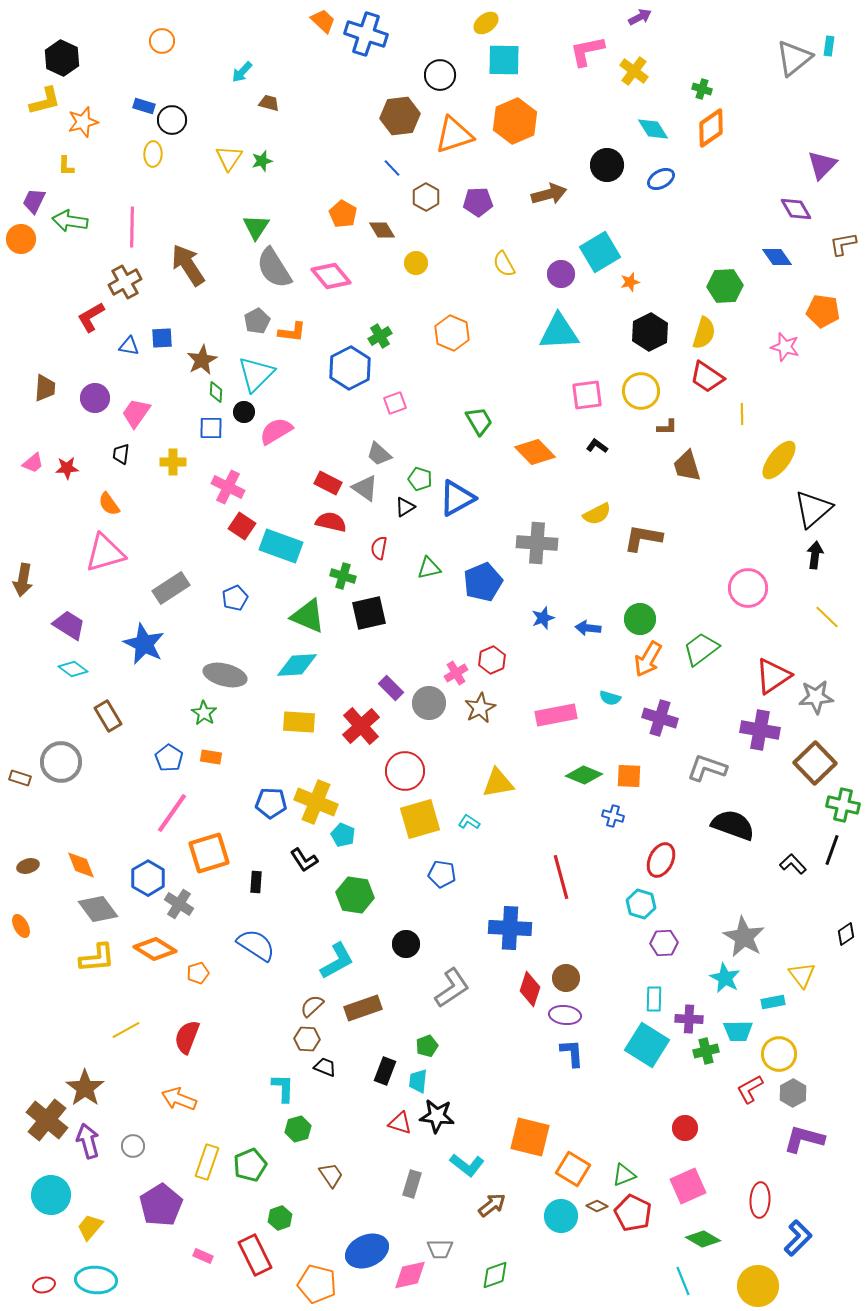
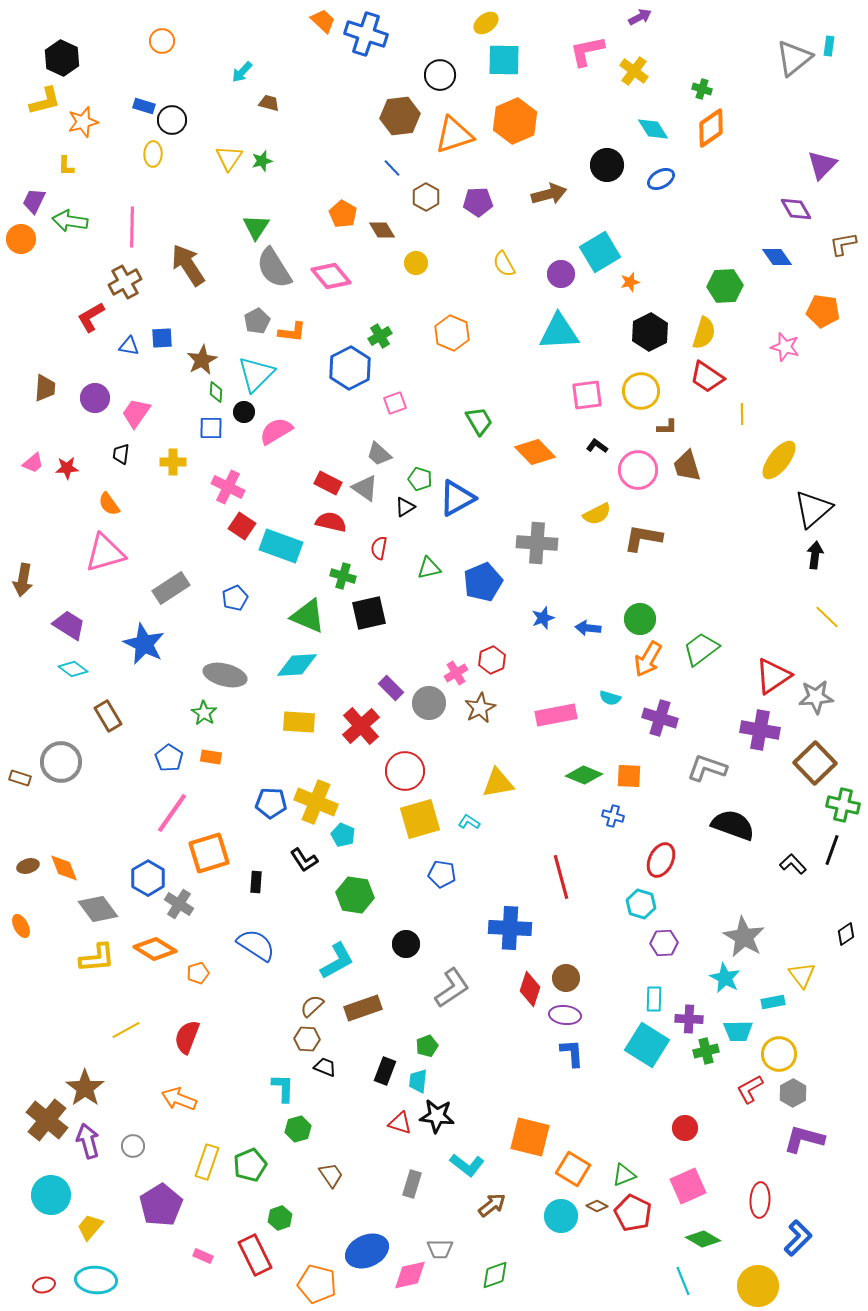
pink circle at (748, 588): moved 110 px left, 118 px up
orange diamond at (81, 865): moved 17 px left, 3 px down
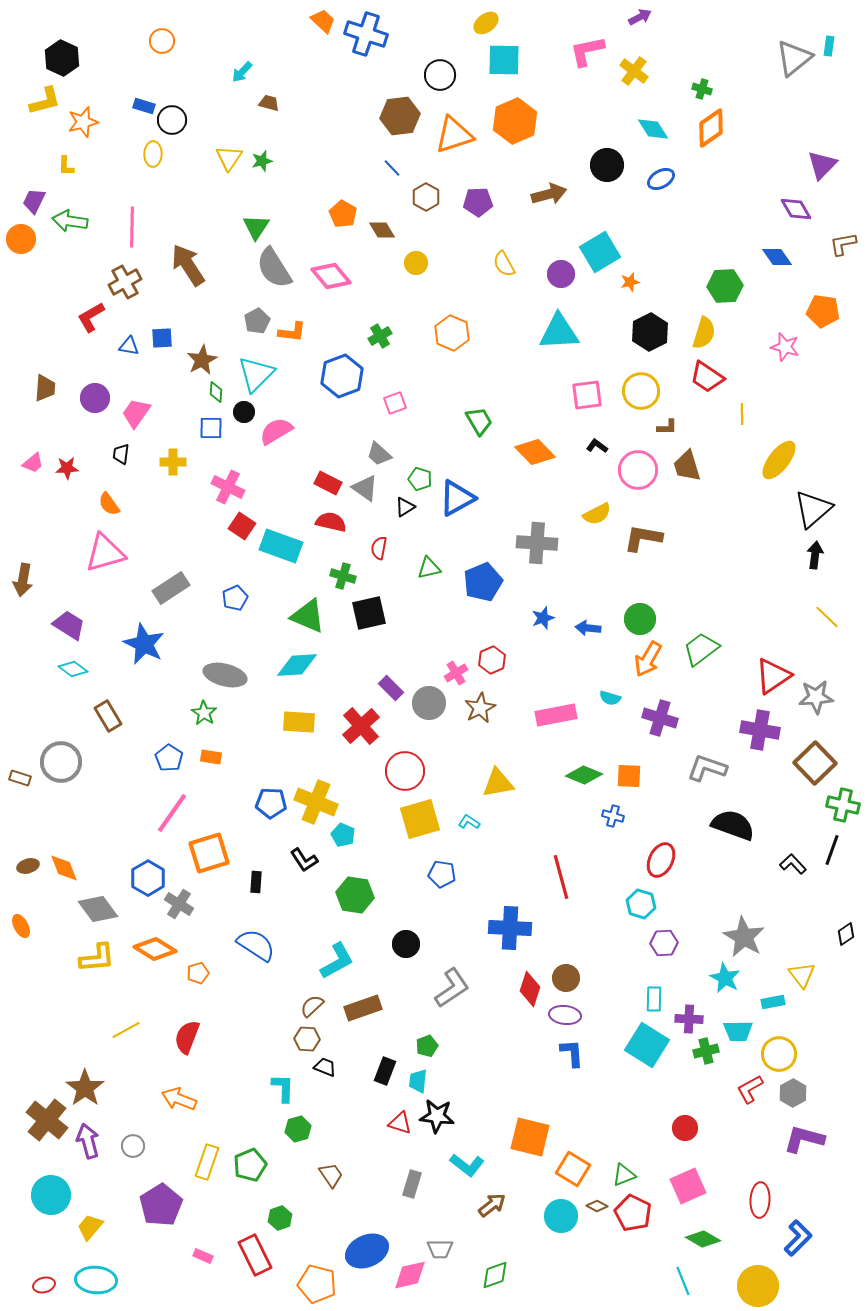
blue hexagon at (350, 368): moved 8 px left, 8 px down; rotated 6 degrees clockwise
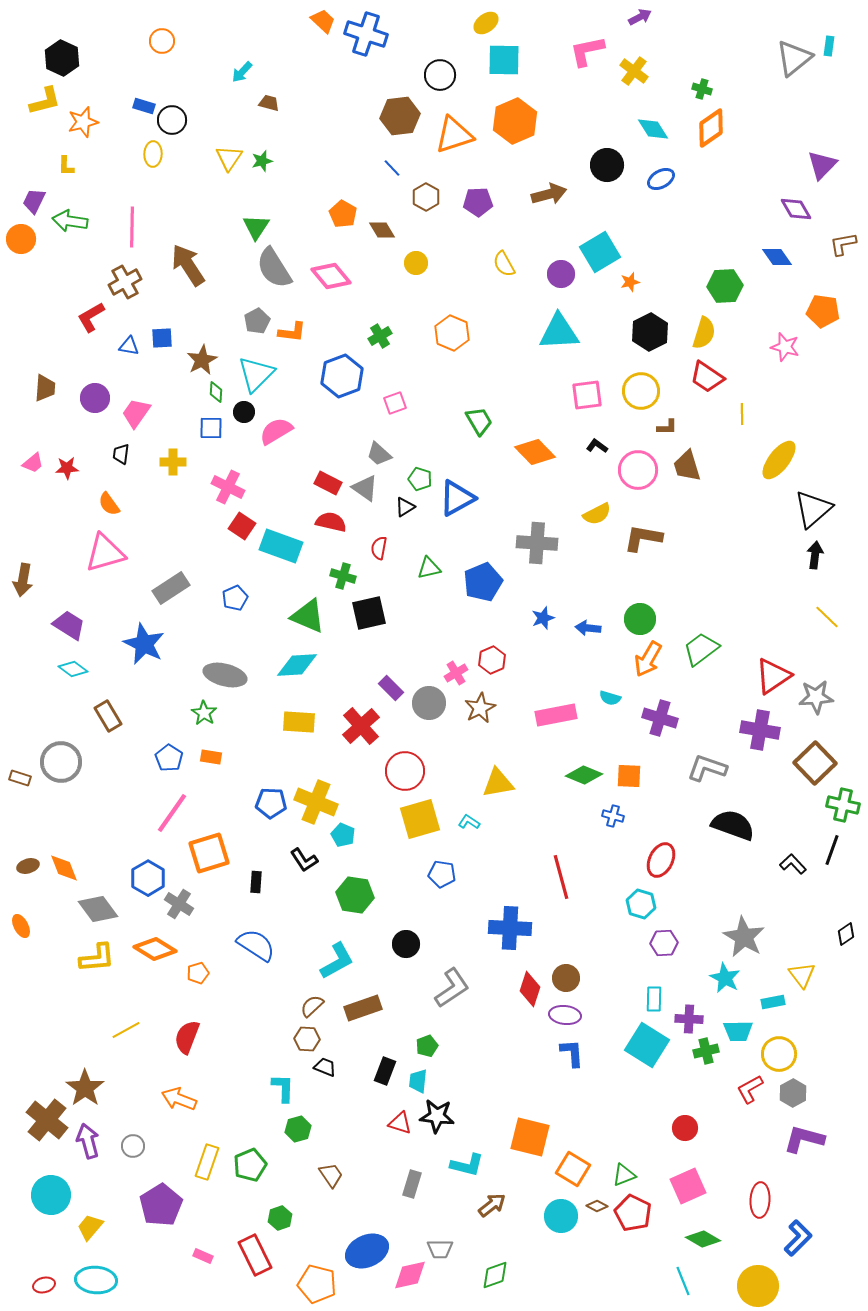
cyan L-shape at (467, 1165): rotated 24 degrees counterclockwise
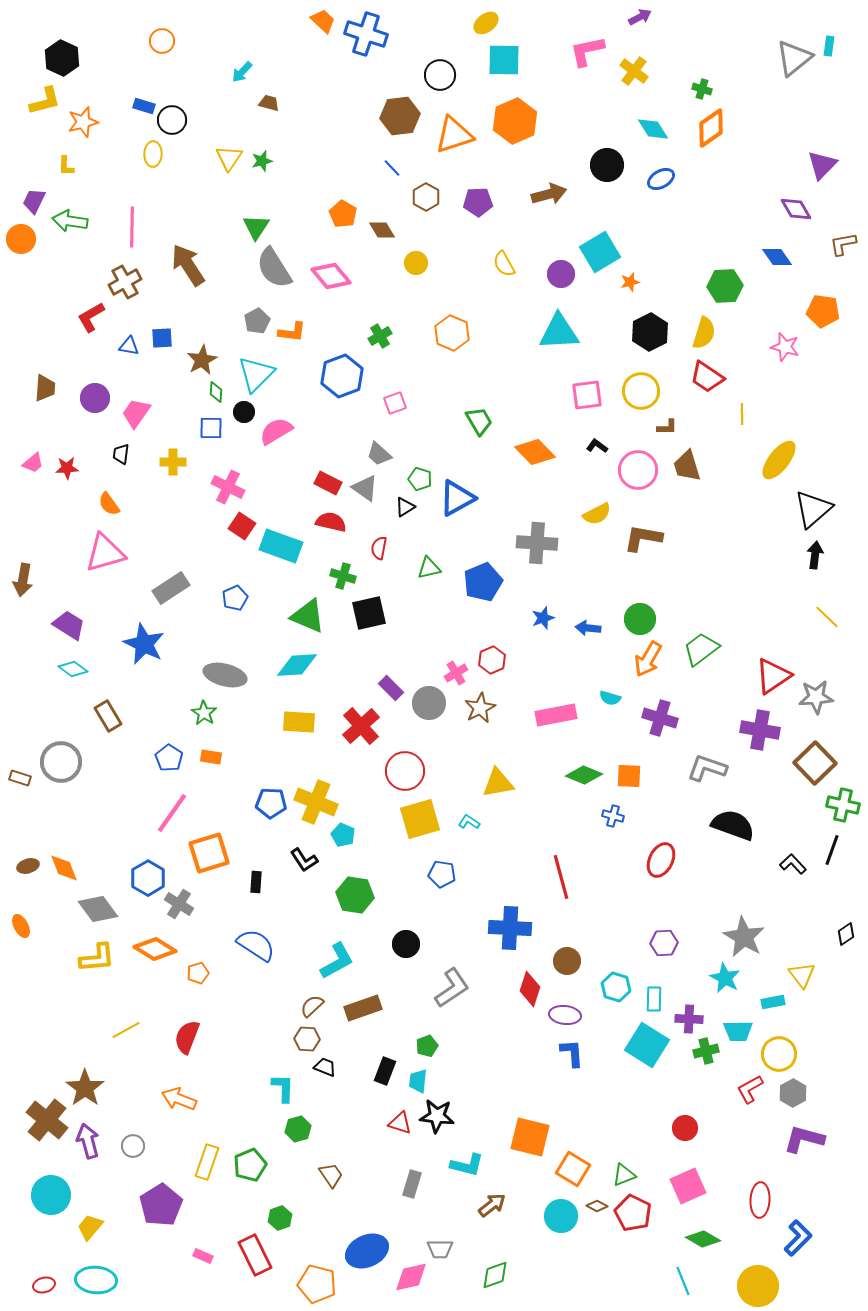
cyan hexagon at (641, 904): moved 25 px left, 83 px down
brown circle at (566, 978): moved 1 px right, 17 px up
pink diamond at (410, 1275): moved 1 px right, 2 px down
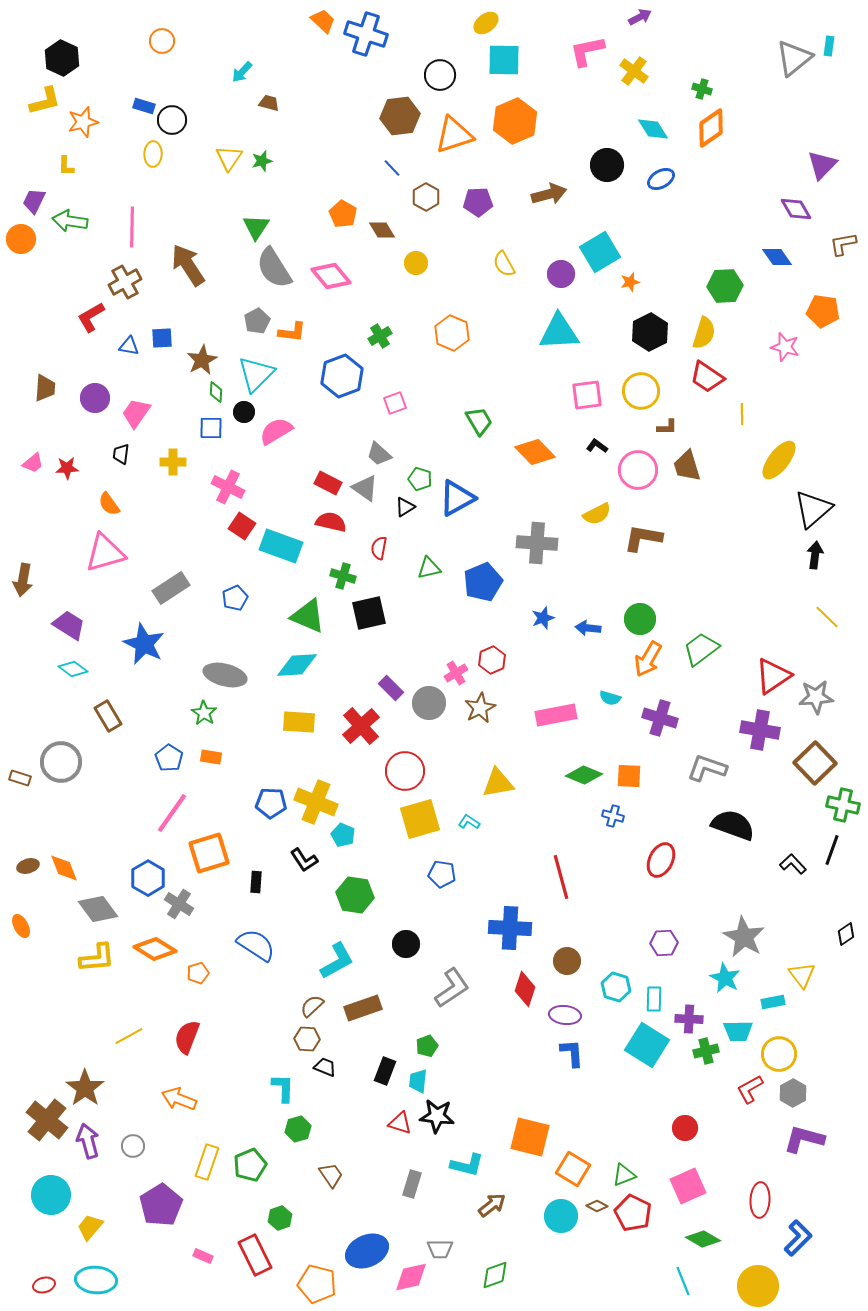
red diamond at (530, 989): moved 5 px left
yellow line at (126, 1030): moved 3 px right, 6 px down
